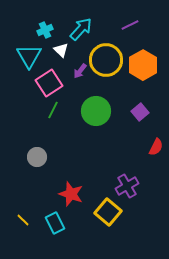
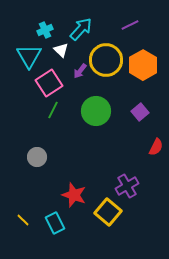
red star: moved 3 px right, 1 px down
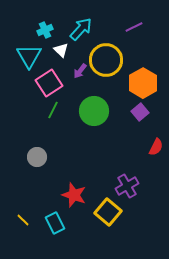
purple line: moved 4 px right, 2 px down
orange hexagon: moved 18 px down
green circle: moved 2 px left
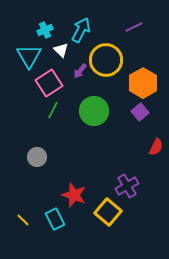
cyan arrow: moved 1 px down; rotated 15 degrees counterclockwise
cyan rectangle: moved 4 px up
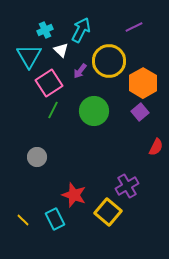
yellow circle: moved 3 px right, 1 px down
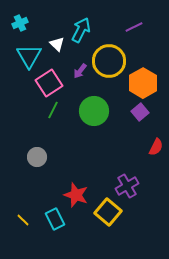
cyan cross: moved 25 px left, 7 px up
white triangle: moved 4 px left, 6 px up
red star: moved 2 px right
